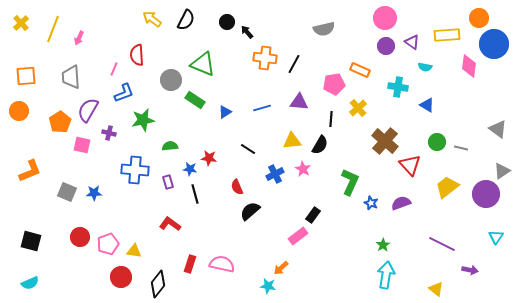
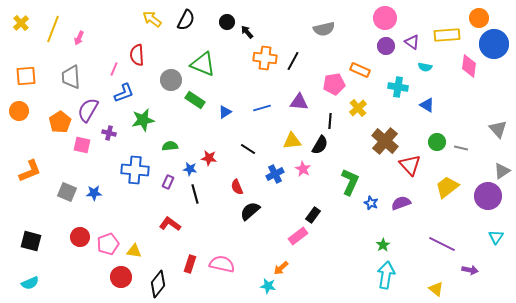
black line at (294, 64): moved 1 px left, 3 px up
black line at (331, 119): moved 1 px left, 2 px down
gray triangle at (498, 129): rotated 12 degrees clockwise
purple rectangle at (168, 182): rotated 40 degrees clockwise
purple circle at (486, 194): moved 2 px right, 2 px down
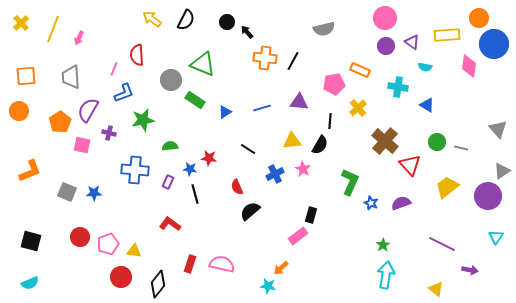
black rectangle at (313, 215): moved 2 px left; rotated 21 degrees counterclockwise
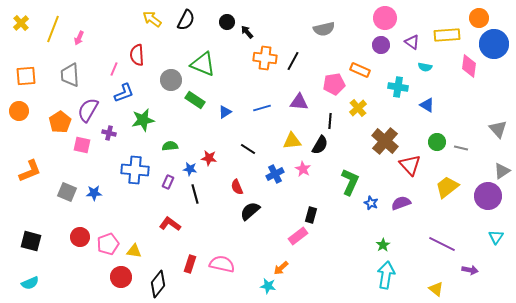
purple circle at (386, 46): moved 5 px left, 1 px up
gray trapezoid at (71, 77): moved 1 px left, 2 px up
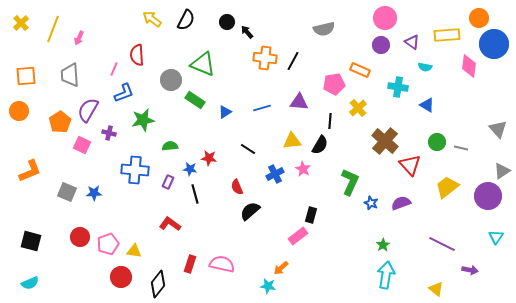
pink square at (82, 145): rotated 12 degrees clockwise
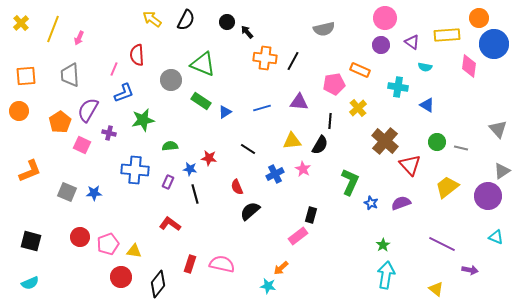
green rectangle at (195, 100): moved 6 px right, 1 px down
cyan triangle at (496, 237): rotated 42 degrees counterclockwise
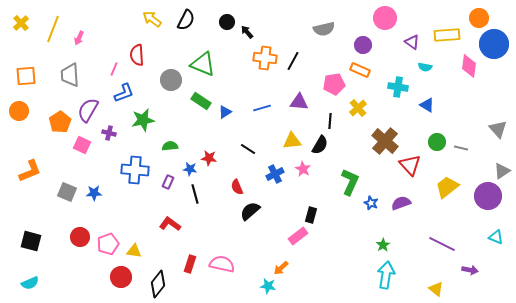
purple circle at (381, 45): moved 18 px left
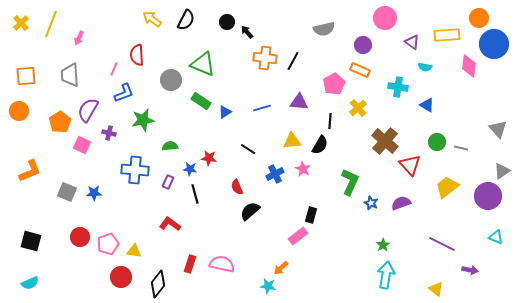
yellow line at (53, 29): moved 2 px left, 5 px up
pink pentagon at (334, 84): rotated 20 degrees counterclockwise
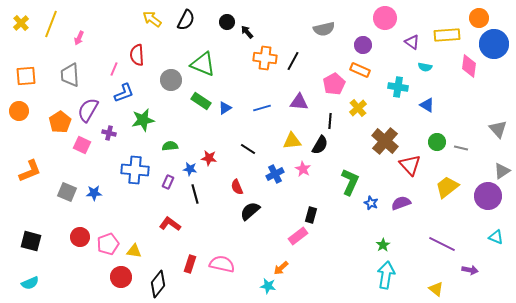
blue triangle at (225, 112): moved 4 px up
